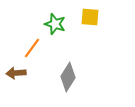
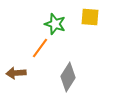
orange line: moved 8 px right
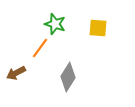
yellow square: moved 8 px right, 11 px down
brown arrow: rotated 24 degrees counterclockwise
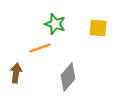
orange line: rotated 35 degrees clockwise
brown arrow: rotated 126 degrees clockwise
gray diamond: rotated 8 degrees clockwise
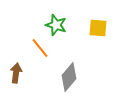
green star: moved 1 px right, 1 px down
orange line: rotated 70 degrees clockwise
gray diamond: moved 1 px right
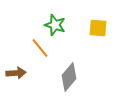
green star: moved 1 px left
brown arrow: rotated 78 degrees clockwise
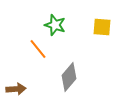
yellow square: moved 4 px right, 1 px up
orange line: moved 2 px left, 1 px down
brown arrow: moved 16 px down
